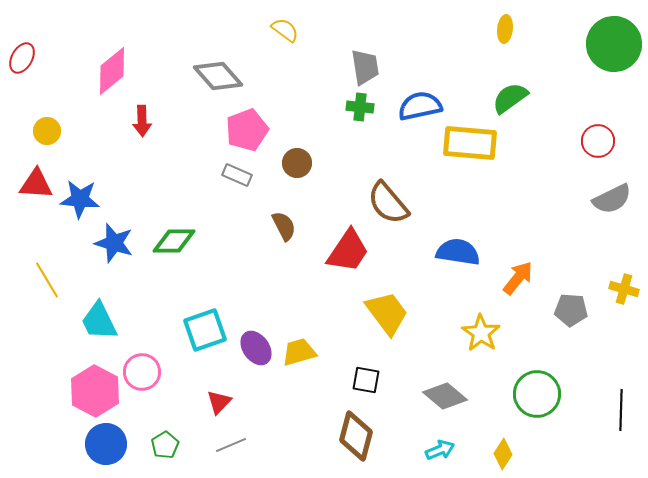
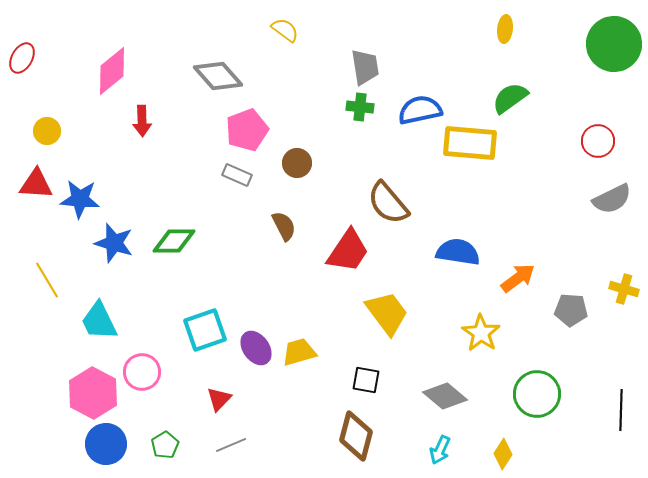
blue semicircle at (420, 106): moved 4 px down
orange arrow at (518, 278): rotated 15 degrees clockwise
pink hexagon at (95, 391): moved 2 px left, 2 px down
red triangle at (219, 402): moved 3 px up
cyan arrow at (440, 450): rotated 136 degrees clockwise
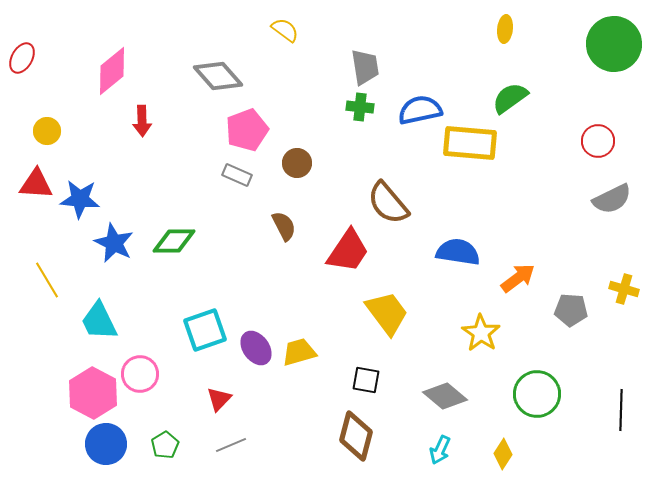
blue star at (114, 243): rotated 9 degrees clockwise
pink circle at (142, 372): moved 2 px left, 2 px down
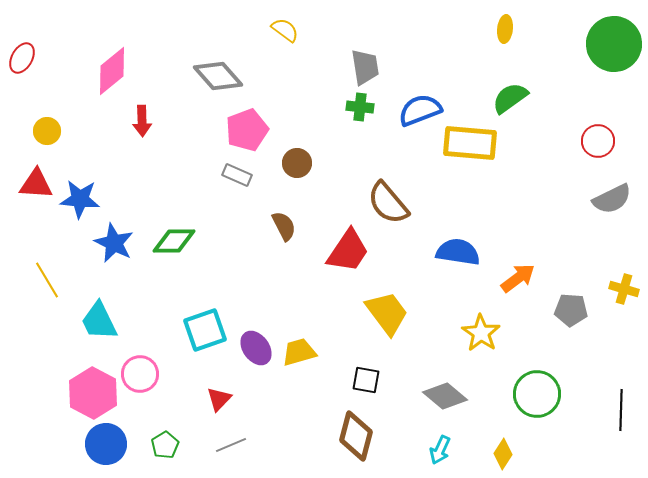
blue semicircle at (420, 110): rotated 9 degrees counterclockwise
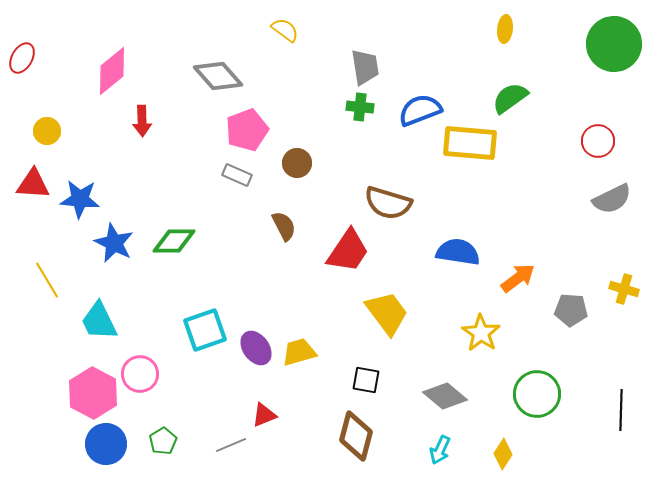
red triangle at (36, 184): moved 3 px left
brown semicircle at (388, 203): rotated 33 degrees counterclockwise
red triangle at (219, 399): moved 45 px right, 16 px down; rotated 24 degrees clockwise
green pentagon at (165, 445): moved 2 px left, 4 px up
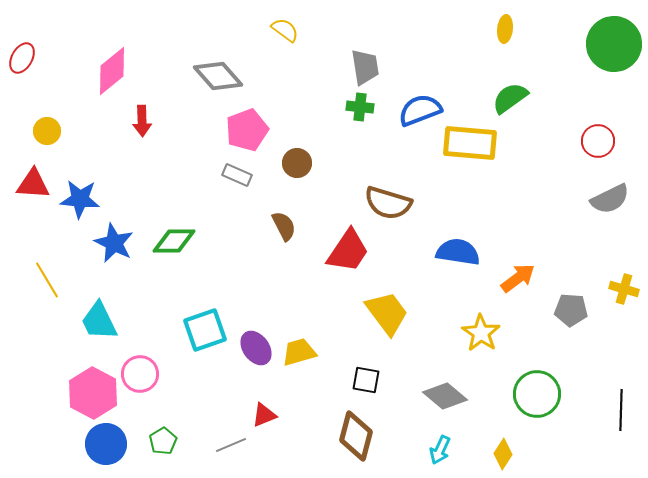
gray semicircle at (612, 199): moved 2 px left
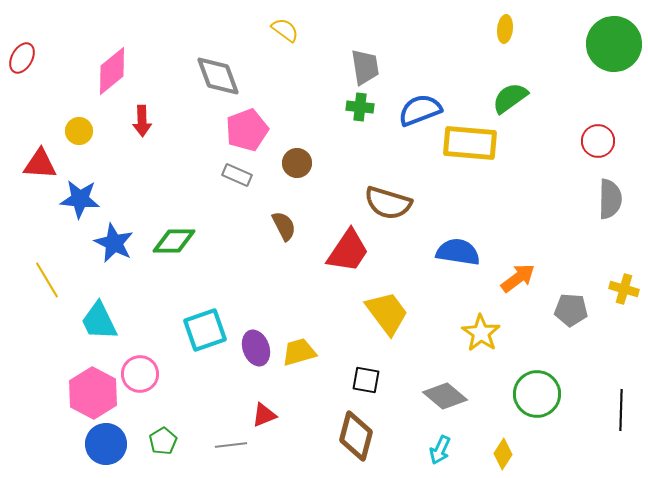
gray diamond at (218, 76): rotated 21 degrees clockwise
yellow circle at (47, 131): moved 32 px right
red triangle at (33, 184): moved 7 px right, 20 px up
gray semicircle at (610, 199): rotated 63 degrees counterclockwise
purple ellipse at (256, 348): rotated 16 degrees clockwise
gray line at (231, 445): rotated 16 degrees clockwise
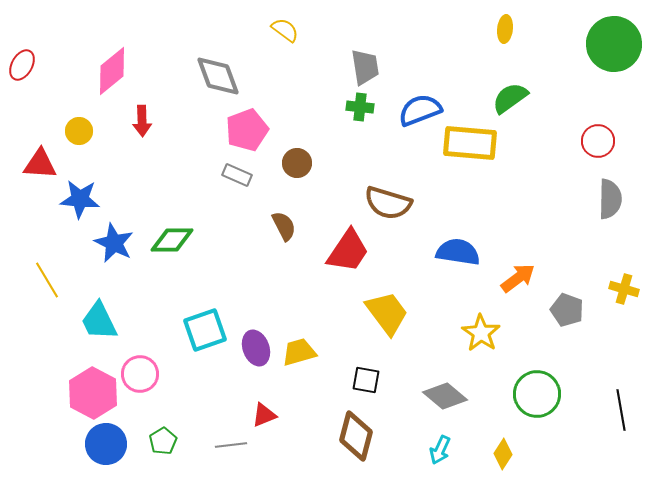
red ellipse at (22, 58): moved 7 px down
green diamond at (174, 241): moved 2 px left, 1 px up
gray pentagon at (571, 310): moved 4 px left; rotated 16 degrees clockwise
black line at (621, 410): rotated 12 degrees counterclockwise
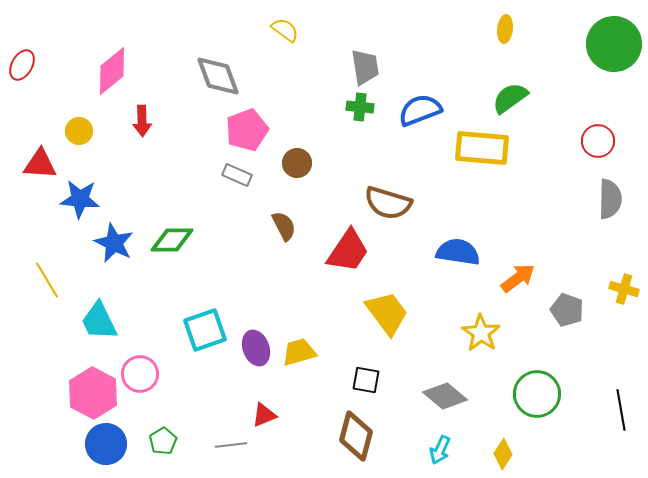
yellow rectangle at (470, 143): moved 12 px right, 5 px down
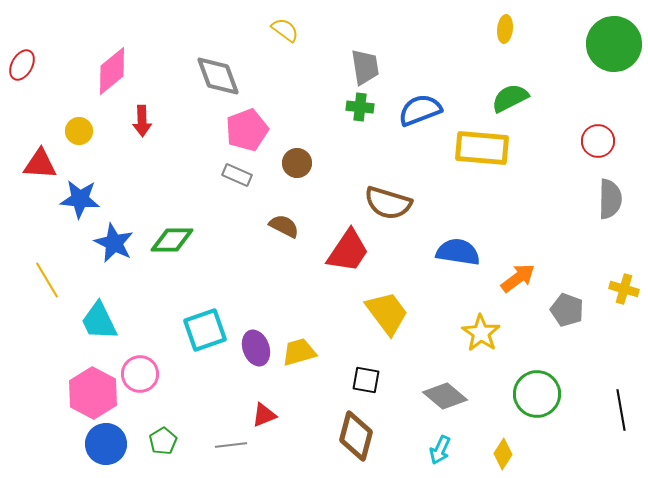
green semicircle at (510, 98): rotated 9 degrees clockwise
brown semicircle at (284, 226): rotated 36 degrees counterclockwise
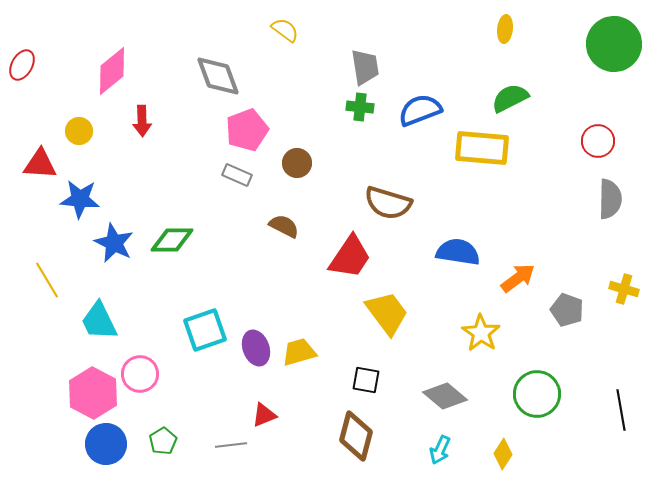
red trapezoid at (348, 251): moved 2 px right, 6 px down
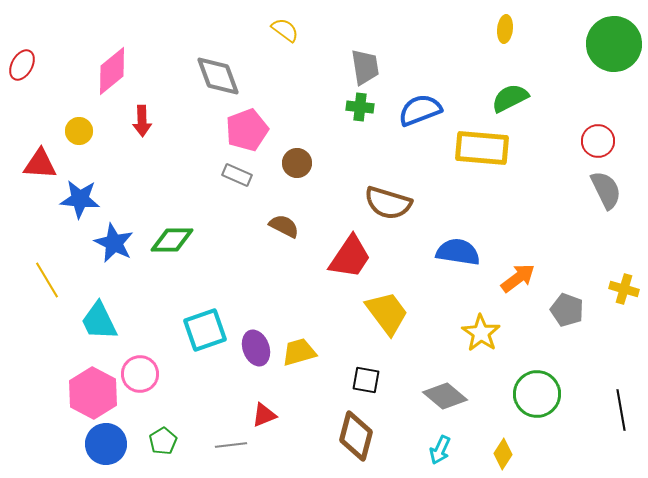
gray semicircle at (610, 199): moved 4 px left, 9 px up; rotated 27 degrees counterclockwise
